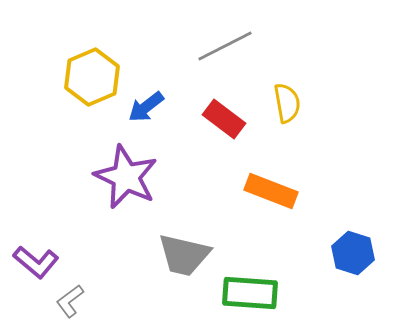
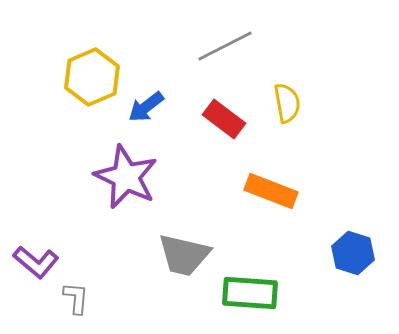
gray L-shape: moved 6 px right, 3 px up; rotated 132 degrees clockwise
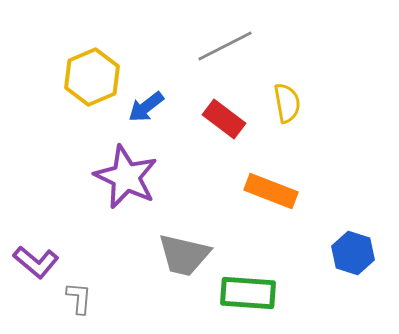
green rectangle: moved 2 px left
gray L-shape: moved 3 px right
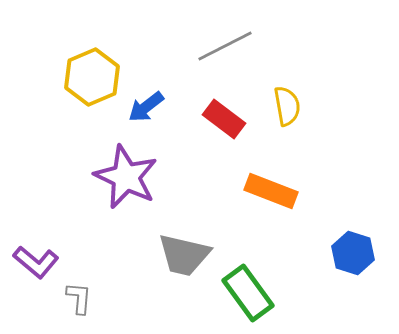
yellow semicircle: moved 3 px down
green rectangle: rotated 50 degrees clockwise
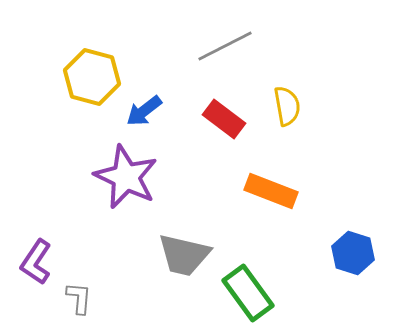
yellow hexagon: rotated 22 degrees counterclockwise
blue arrow: moved 2 px left, 4 px down
purple L-shape: rotated 84 degrees clockwise
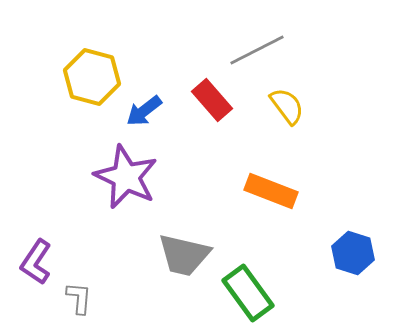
gray line: moved 32 px right, 4 px down
yellow semicircle: rotated 27 degrees counterclockwise
red rectangle: moved 12 px left, 19 px up; rotated 12 degrees clockwise
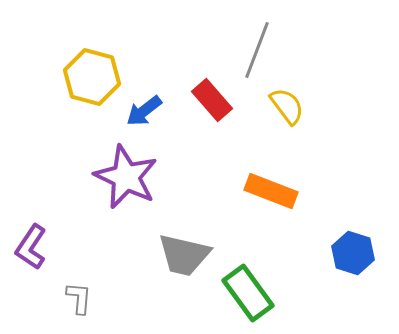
gray line: rotated 42 degrees counterclockwise
purple L-shape: moved 5 px left, 15 px up
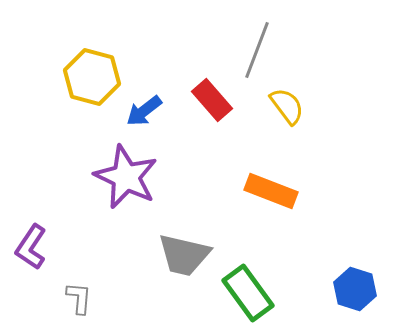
blue hexagon: moved 2 px right, 36 px down
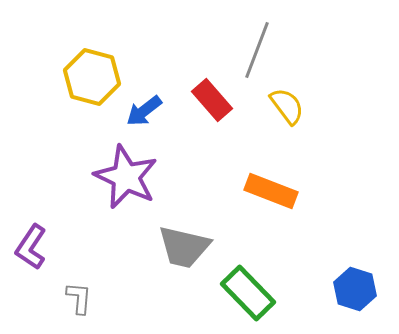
gray trapezoid: moved 8 px up
green rectangle: rotated 8 degrees counterclockwise
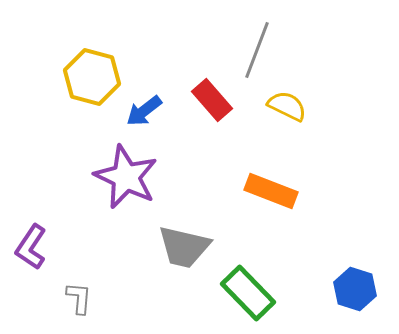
yellow semicircle: rotated 27 degrees counterclockwise
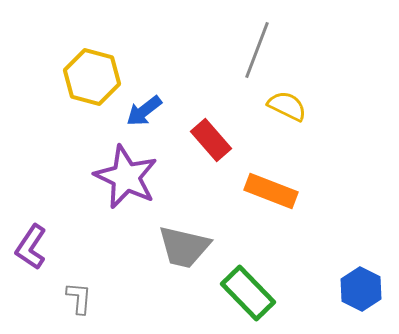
red rectangle: moved 1 px left, 40 px down
blue hexagon: moved 6 px right; rotated 9 degrees clockwise
